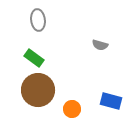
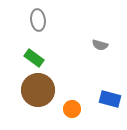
blue rectangle: moved 1 px left, 2 px up
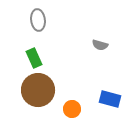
green rectangle: rotated 30 degrees clockwise
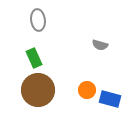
orange circle: moved 15 px right, 19 px up
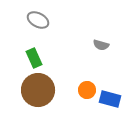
gray ellipse: rotated 55 degrees counterclockwise
gray semicircle: moved 1 px right
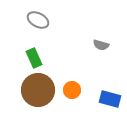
orange circle: moved 15 px left
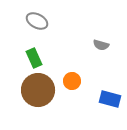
gray ellipse: moved 1 px left, 1 px down
orange circle: moved 9 px up
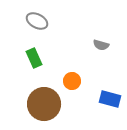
brown circle: moved 6 px right, 14 px down
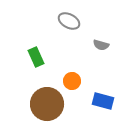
gray ellipse: moved 32 px right
green rectangle: moved 2 px right, 1 px up
blue rectangle: moved 7 px left, 2 px down
brown circle: moved 3 px right
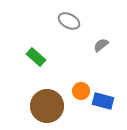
gray semicircle: rotated 126 degrees clockwise
green rectangle: rotated 24 degrees counterclockwise
orange circle: moved 9 px right, 10 px down
brown circle: moved 2 px down
